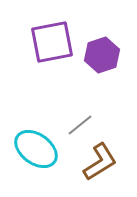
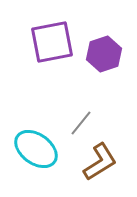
purple hexagon: moved 2 px right, 1 px up
gray line: moved 1 px right, 2 px up; rotated 12 degrees counterclockwise
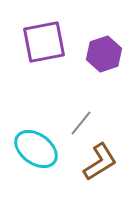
purple square: moved 8 px left
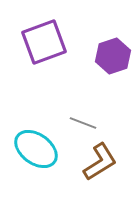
purple square: rotated 9 degrees counterclockwise
purple hexagon: moved 9 px right, 2 px down
gray line: moved 2 px right; rotated 72 degrees clockwise
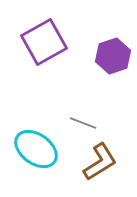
purple square: rotated 9 degrees counterclockwise
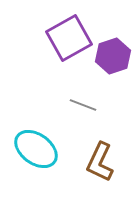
purple square: moved 25 px right, 4 px up
gray line: moved 18 px up
brown L-shape: rotated 147 degrees clockwise
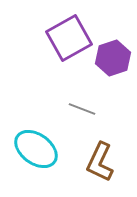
purple hexagon: moved 2 px down
gray line: moved 1 px left, 4 px down
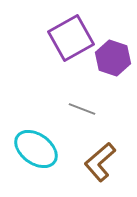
purple square: moved 2 px right
purple hexagon: rotated 24 degrees counterclockwise
brown L-shape: rotated 24 degrees clockwise
